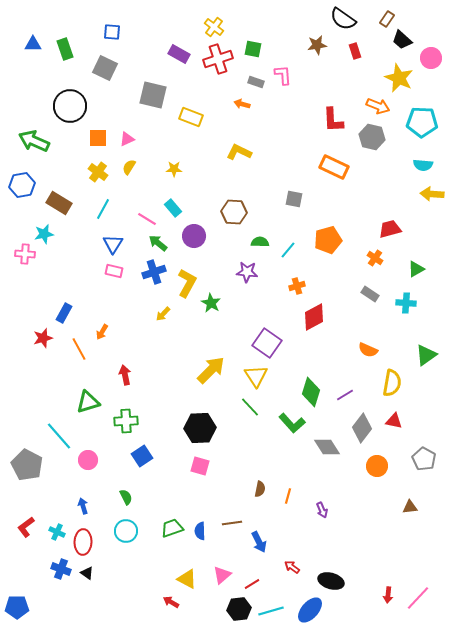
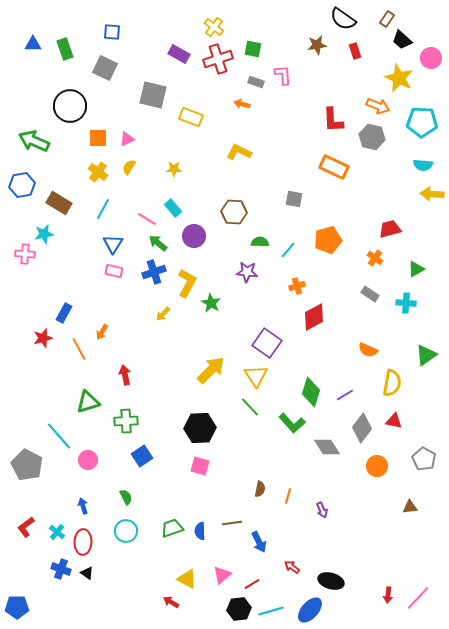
cyan cross at (57, 532): rotated 14 degrees clockwise
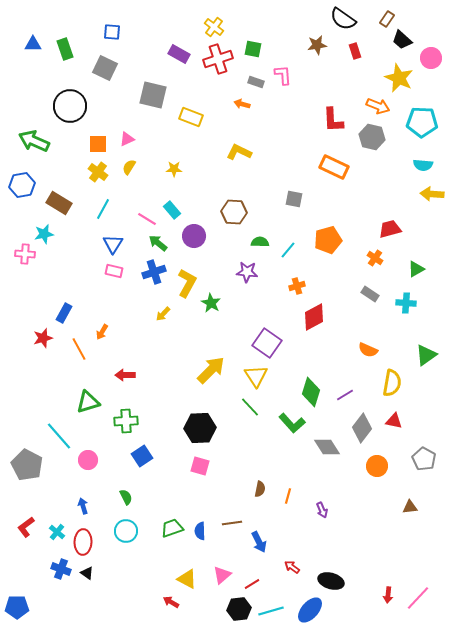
orange square at (98, 138): moved 6 px down
cyan rectangle at (173, 208): moved 1 px left, 2 px down
red arrow at (125, 375): rotated 78 degrees counterclockwise
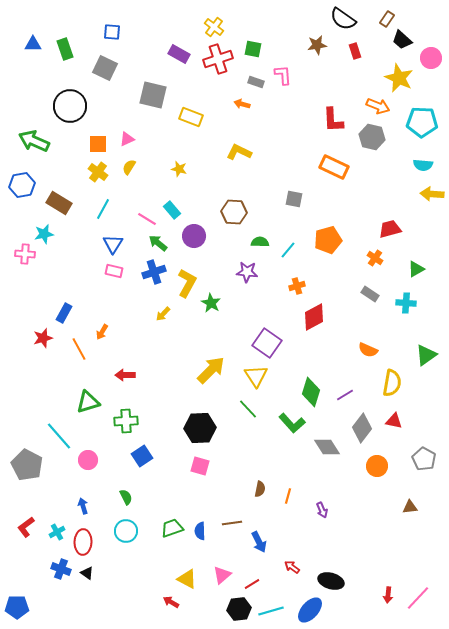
yellow star at (174, 169): moved 5 px right; rotated 14 degrees clockwise
green line at (250, 407): moved 2 px left, 2 px down
cyan cross at (57, 532): rotated 21 degrees clockwise
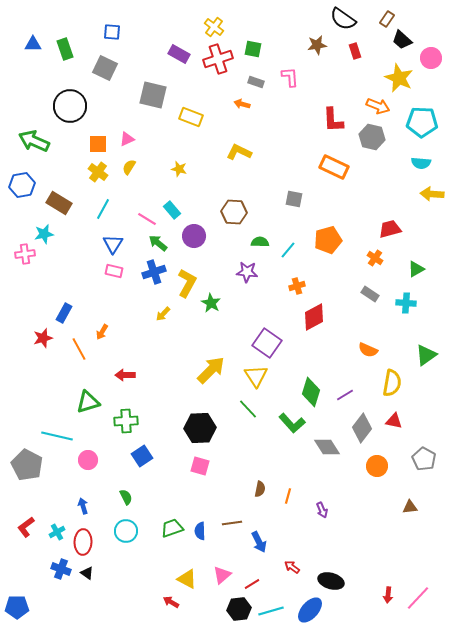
pink L-shape at (283, 75): moved 7 px right, 2 px down
cyan semicircle at (423, 165): moved 2 px left, 2 px up
pink cross at (25, 254): rotated 12 degrees counterclockwise
cyan line at (59, 436): moved 2 px left; rotated 36 degrees counterclockwise
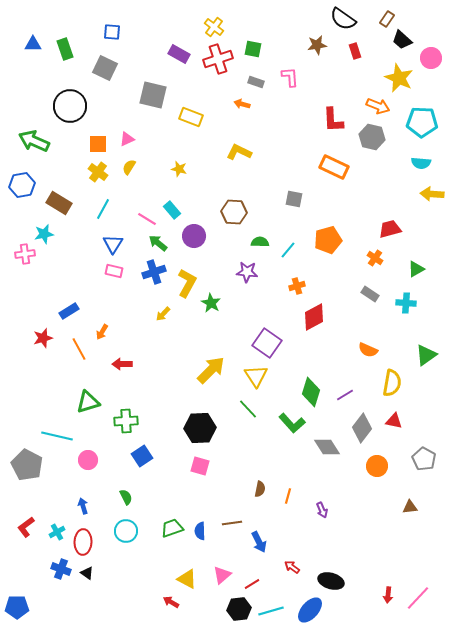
blue rectangle at (64, 313): moved 5 px right, 2 px up; rotated 30 degrees clockwise
red arrow at (125, 375): moved 3 px left, 11 px up
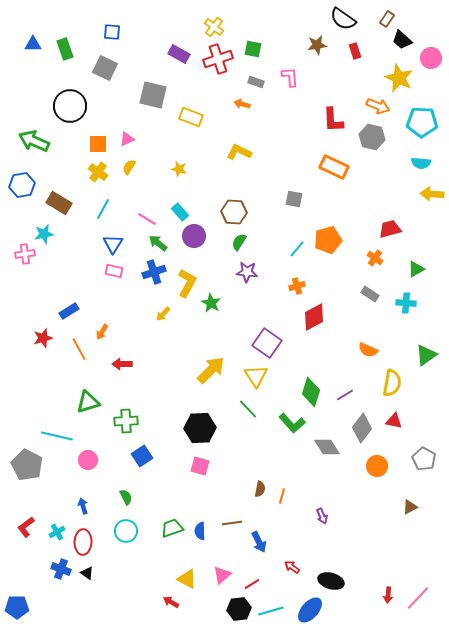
cyan rectangle at (172, 210): moved 8 px right, 2 px down
green semicircle at (260, 242): moved 21 px left; rotated 60 degrees counterclockwise
cyan line at (288, 250): moved 9 px right, 1 px up
orange line at (288, 496): moved 6 px left
brown triangle at (410, 507): rotated 21 degrees counterclockwise
purple arrow at (322, 510): moved 6 px down
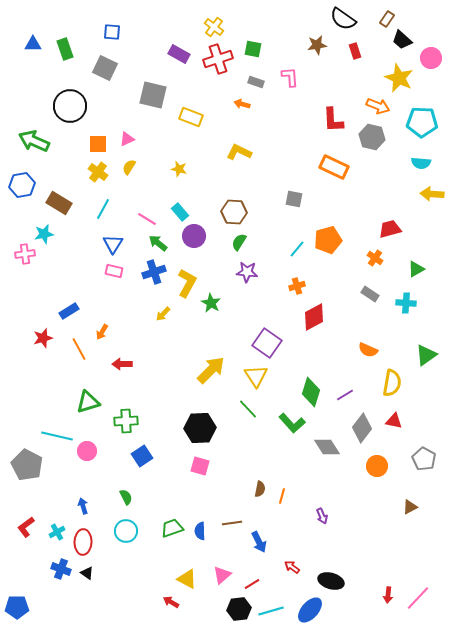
pink circle at (88, 460): moved 1 px left, 9 px up
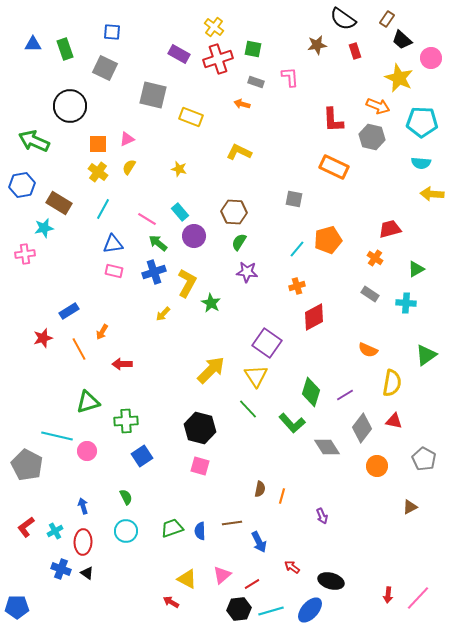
cyan star at (44, 234): moved 6 px up
blue triangle at (113, 244): rotated 50 degrees clockwise
black hexagon at (200, 428): rotated 16 degrees clockwise
cyan cross at (57, 532): moved 2 px left, 1 px up
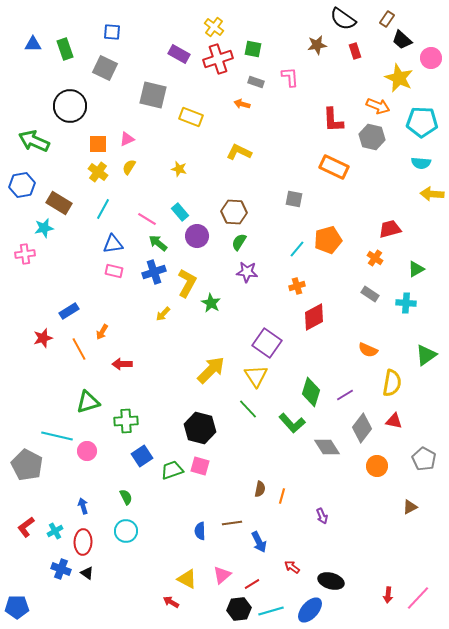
purple circle at (194, 236): moved 3 px right
green trapezoid at (172, 528): moved 58 px up
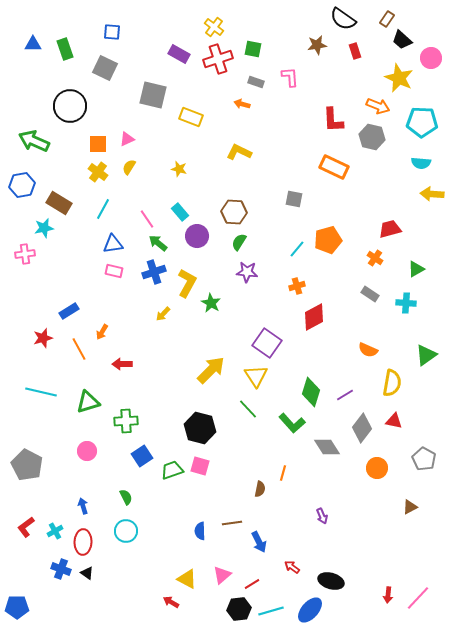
pink line at (147, 219): rotated 24 degrees clockwise
cyan line at (57, 436): moved 16 px left, 44 px up
orange circle at (377, 466): moved 2 px down
orange line at (282, 496): moved 1 px right, 23 px up
